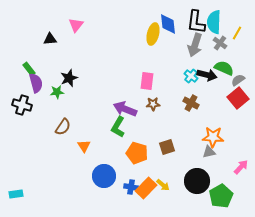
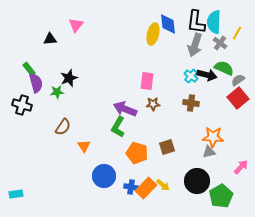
brown cross: rotated 21 degrees counterclockwise
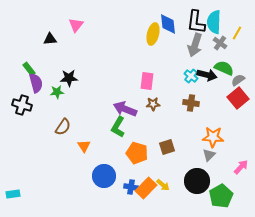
black star: rotated 18 degrees clockwise
gray triangle: moved 3 px down; rotated 32 degrees counterclockwise
cyan rectangle: moved 3 px left
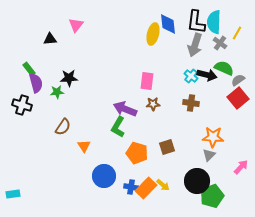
green pentagon: moved 9 px left; rotated 10 degrees clockwise
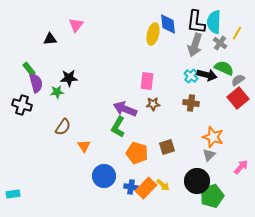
orange star: rotated 15 degrees clockwise
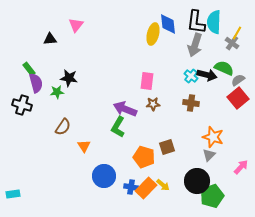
gray cross: moved 12 px right
black star: rotated 12 degrees clockwise
orange pentagon: moved 7 px right, 4 px down
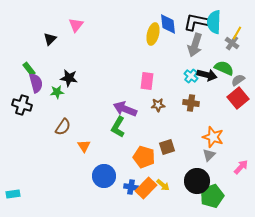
black L-shape: rotated 95 degrees clockwise
black triangle: rotated 40 degrees counterclockwise
brown star: moved 5 px right, 1 px down
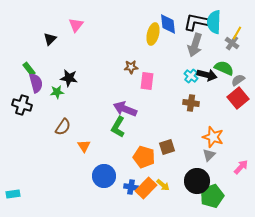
brown star: moved 27 px left, 38 px up
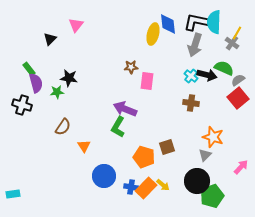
gray triangle: moved 4 px left
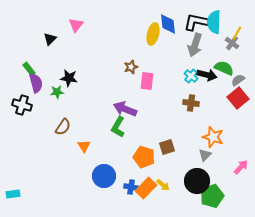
brown star: rotated 16 degrees counterclockwise
